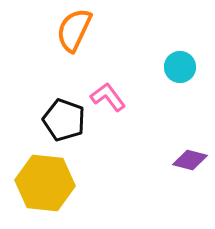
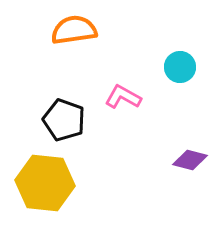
orange semicircle: rotated 57 degrees clockwise
pink L-shape: moved 15 px right; rotated 24 degrees counterclockwise
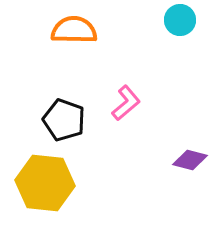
orange semicircle: rotated 9 degrees clockwise
cyan circle: moved 47 px up
pink L-shape: moved 3 px right, 6 px down; rotated 111 degrees clockwise
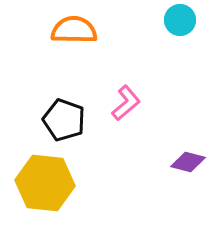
purple diamond: moved 2 px left, 2 px down
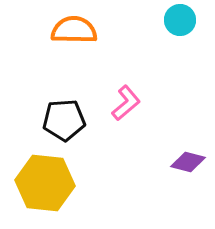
black pentagon: rotated 24 degrees counterclockwise
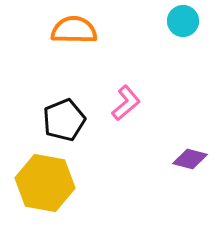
cyan circle: moved 3 px right, 1 px down
black pentagon: rotated 18 degrees counterclockwise
purple diamond: moved 2 px right, 3 px up
yellow hexagon: rotated 4 degrees clockwise
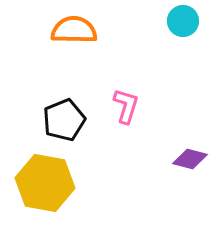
pink L-shape: moved 3 px down; rotated 33 degrees counterclockwise
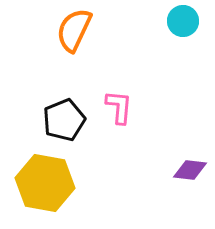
orange semicircle: rotated 66 degrees counterclockwise
pink L-shape: moved 7 px left, 1 px down; rotated 12 degrees counterclockwise
purple diamond: moved 11 px down; rotated 8 degrees counterclockwise
